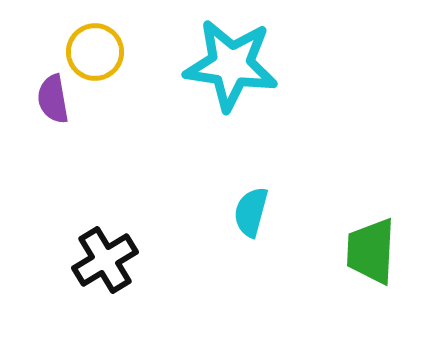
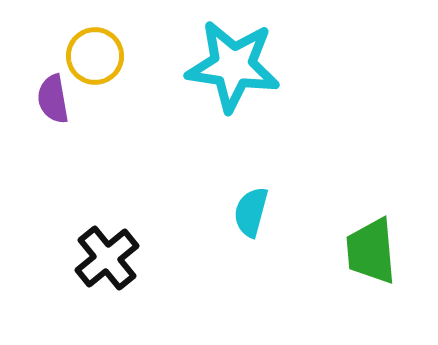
yellow circle: moved 4 px down
cyan star: moved 2 px right, 1 px down
green trapezoid: rotated 8 degrees counterclockwise
black cross: moved 2 px right, 2 px up; rotated 8 degrees counterclockwise
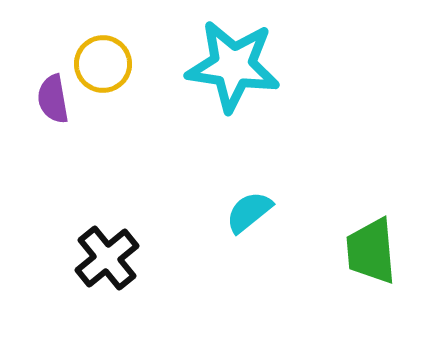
yellow circle: moved 8 px right, 8 px down
cyan semicircle: moved 2 px left; rotated 36 degrees clockwise
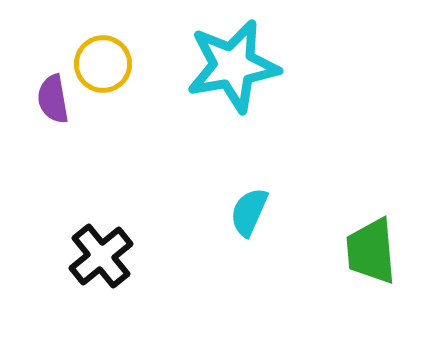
cyan star: rotated 18 degrees counterclockwise
cyan semicircle: rotated 27 degrees counterclockwise
black cross: moved 6 px left, 2 px up
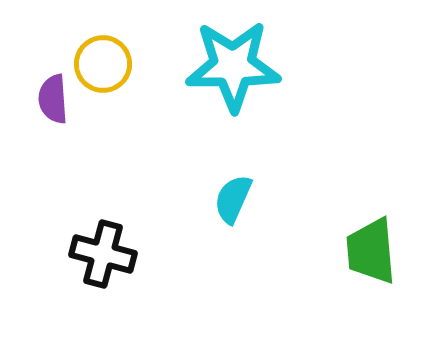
cyan star: rotated 10 degrees clockwise
purple semicircle: rotated 6 degrees clockwise
cyan semicircle: moved 16 px left, 13 px up
black cross: moved 2 px right, 2 px up; rotated 36 degrees counterclockwise
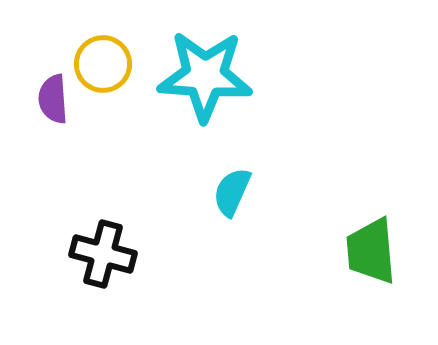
cyan star: moved 28 px left, 10 px down; rotated 4 degrees clockwise
cyan semicircle: moved 1 px left, 7 px up
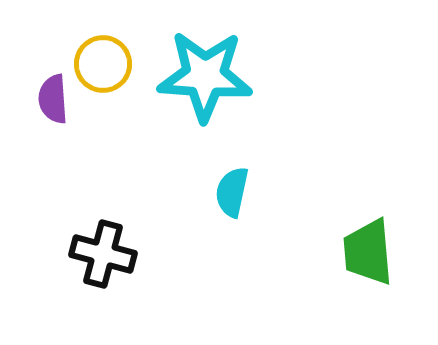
cyan semicircle: rotated 12 degrees counterclockwise
green trapezoid: moved 3 px left, 1 px down
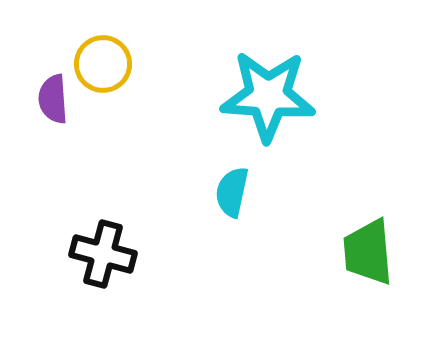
cyan star: moved 63 px right, 20 px down
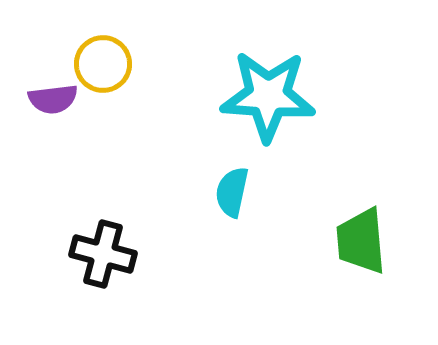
purple semicircle: rotated 93 degrees counterclockwise
green trapezoid: moved 7 px left, 11 px up
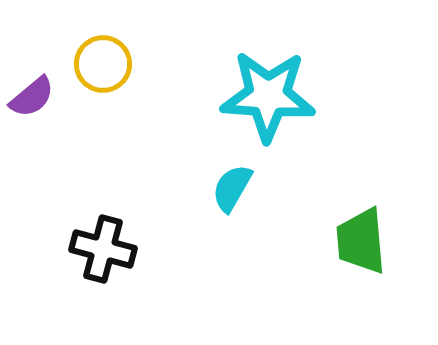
purple semicircle: moved 21 px left, 2 px up; rotated 33 degrees counterclockwise
cyan semicircle: moved 4 px up; rotated 18 degrees clockwise
black cross: moved 5 px up
